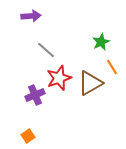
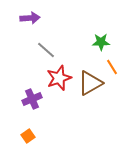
purple arrow: moved 1 px left, 2 px down
green star: rotated 24 degrees clockwise
purple cross: moved 3 px left, 4 px down
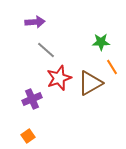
purple arrow: moved 5 px right, 4 px down
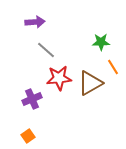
orange line: moved 1 px right
red star: rotated 15 degrees clockwise
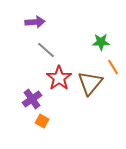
red star: rotated 30 degrees counterclockwise
brown triangle: rotated 20 degrees counterclockwise
purple cross: rotated 12 degrees counterclockwise
orange square: moved 14 px right, 15 px up; rotated 24 degrees counterclockwise
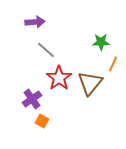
orange line: moved 3 px up; rotated 56 degrees clockwise
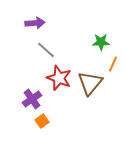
purple arrow: moved 1 px down
red star: rotated 15 degrees counterclockwise
orange square: rotated 24 degrees clockwise
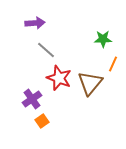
green star: moved 2 px right, 3 px up
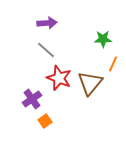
purple arrow: moved 12 px right
orange square: moved 3 px right
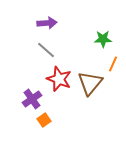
red star: moved 1 px down
orange square: moved 1 px left, 1 px up
